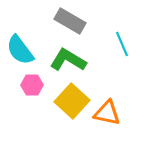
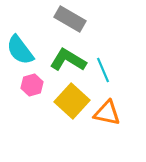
gray rectangle: moved 2 px up
cyan line: moved 19 px left, 26 px down
pink hexagon: rotated 15 degrees counterclockwise
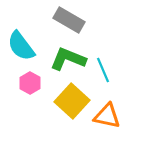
gray rectangle: moved 1 px left, 1 px down
cyan semicircle: moved 1 px right, 4 px up
green L-shape: moved 1 px up; rotated 9 degrees counterclockwise
pink hexagon: moved 2 px left, 2 px up; rotated 15 degrees counterclockwise
orange triangle: moved 3 px down
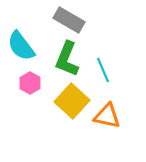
green L-shape: moved 1 px left; rotated 90 degrees counterclockwise
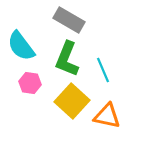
pink hexagon: rotated 20 degrees counterclockwise
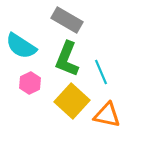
gray rectangle: moved 2 px left
cyan semicircle: rotated 20 degrees counterclockwise
cyan line: moved 2 px left, 2 px down
pink hexagon: rotated 25 degrees clockwise
orange triangle: moved 1 px up
